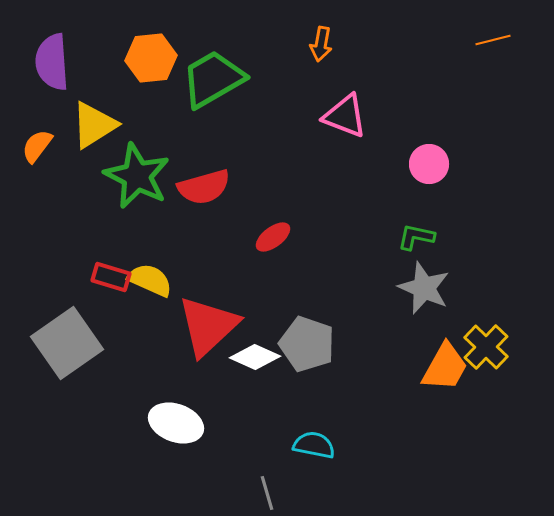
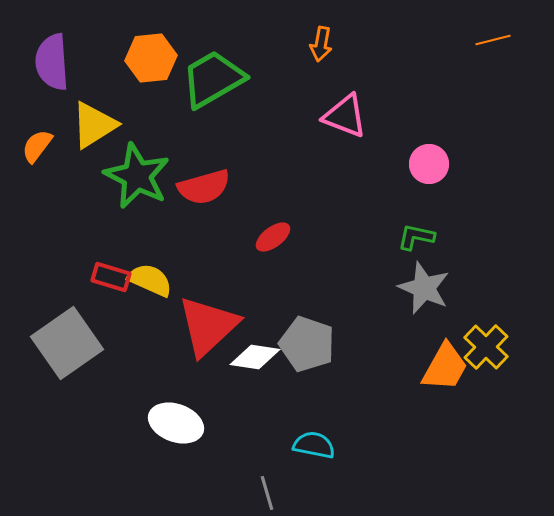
white diamond: rotated 15 degrees counterclockwise
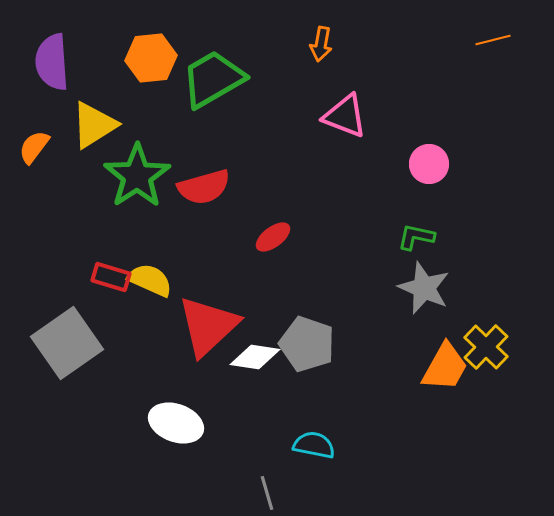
orange semicircle: moved 3 px left, 1 px down
green star: rotated 12 degrees clockwise
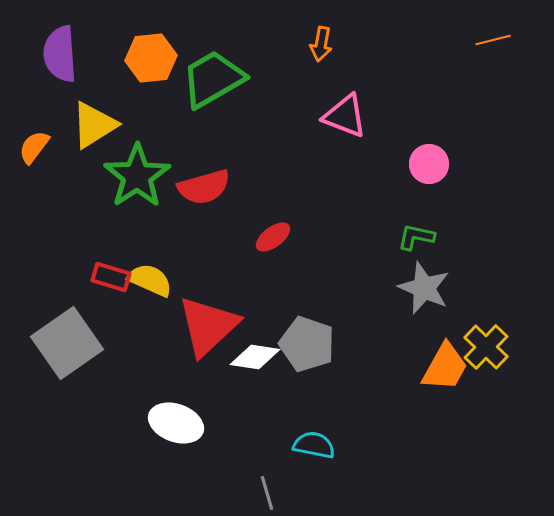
purple semicircle: moved 8 px right, 8 px up
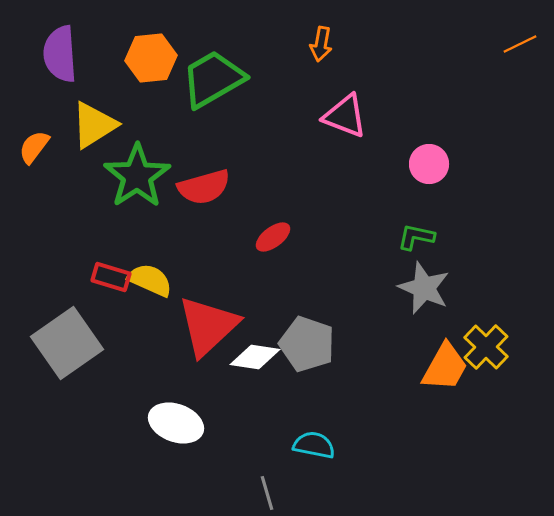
orange line: moved 27 px right, 4 px down; rotated 12 degrees counterclockwise
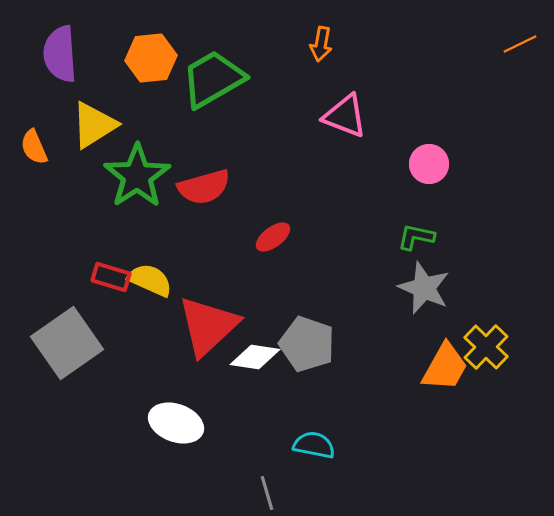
orange semicircle: rotated 60 degrees counterclockwise
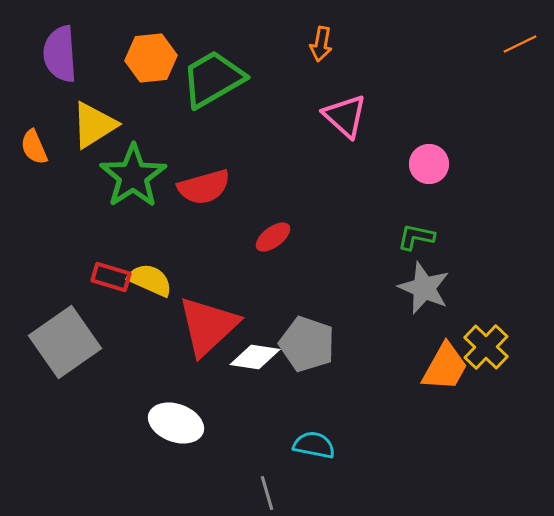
pink triangle: rotated 21 degrees clockwise
green star: moved 4 px left
gray square: moved 2 px left, 1 px up
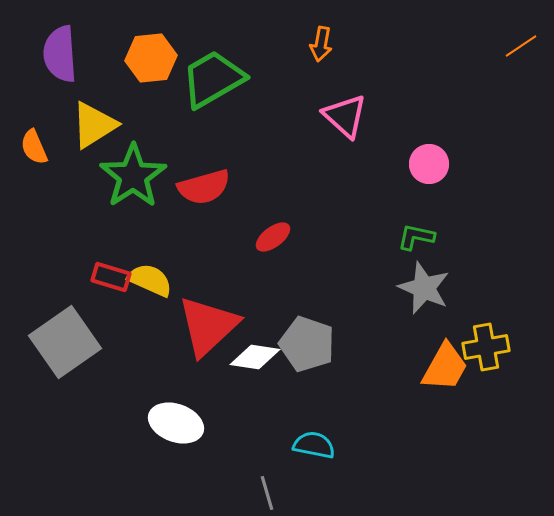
orange line: moved 1 px right, 2 px down; rotated 8 degrees counterclockwise
yellow cross: rotated 36 degrees clockwise
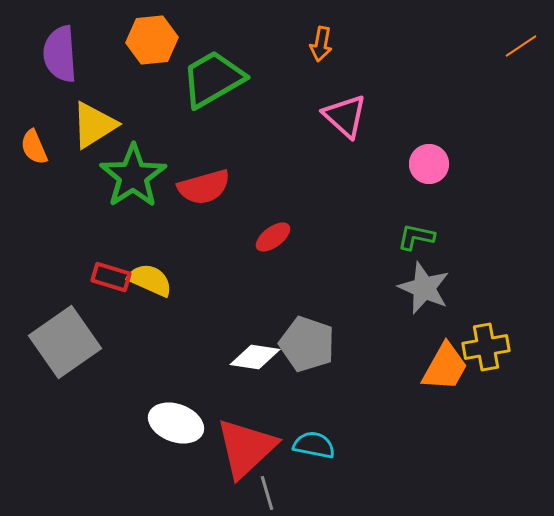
orange hexagon: moved 1 px right, 18 px up
red triangle: moved 38 px right, 122 px down
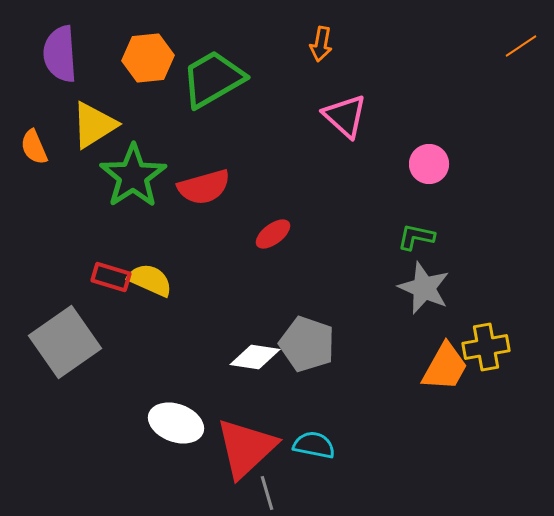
orange hexagon: moved 4 px left, 18 px down
red ellipse: moved 3 px up
